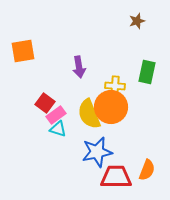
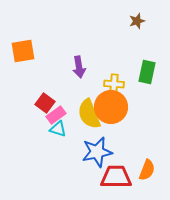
yellow cross: moved 1 px left, 2 px up
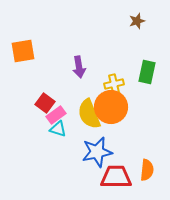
yellow cross: rotated 18 degrees counterclockwise
orange semicircle: rotated 15 degrees counterclockwise
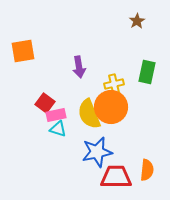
brown star: rotated 14 degrees counterclockwise
pink rectangle: rotated 24 degrees clockwise
